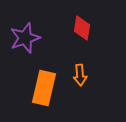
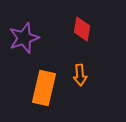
red diamond: moved 1 px down
purple star: moved 1 px left
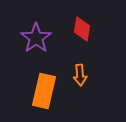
purple star: moved 12 px right; rotated 16 degrees counterclockwise
orange rectangle: moved 3 px down
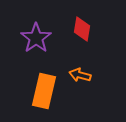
orange arrow: rotated 110 degrees clockwise
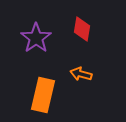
orange arrow: moved 1 px right, 1 px up
orange rectangle: moved 1 px left, 4 px down
